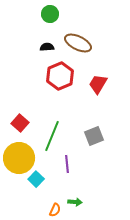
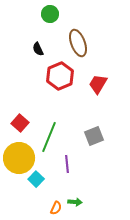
brown ellipse: rotated 44 degrees clockwise
black semicircle: moved 9 px left, 2 px down; rotated 112 degrees counterclockwise
green line: moved 3 px left, 1 px down
orange semicircle: moved 1 px right, 2 px up
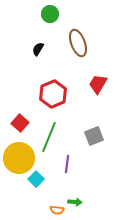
black semicircle: rotated 56 degrees clockwise
red hexagon: moved 7 px left, 18 px down
purple line: rotated 12 degrees clockwise
orange semicircle: moved 1 px right, 2 px down; rotated 72 degrees clockwise
